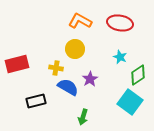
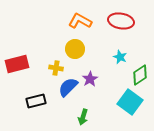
red ellipse: moved 1 px right, 2 px up
green diamond: moved 2 px right
blue semicircle: rotated 75 degrees counterclockwise
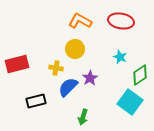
purple star: moved 1 px up
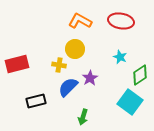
yellow cross: moved 3 px right, 3 px up
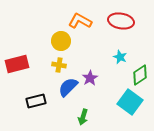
yellow circle: moved 14 px left, 8 px up
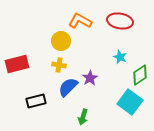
red ellipse: moved 1 px left
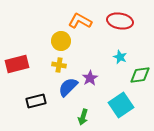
green diamond: rotated 25 degrees clockwise
cyan square: moved 9 px left, 3 px down; rotated 20 degrees clockwise
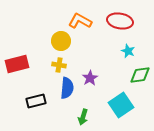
cyan star: moved 8 px right, 6 px up
blue semicircle: moved 1 px left, 1 px down; rotated 140 degrees clockwise
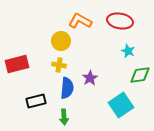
green arrow: moved 19 px left; rotated 21 degrees counterclockwise
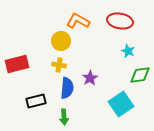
orange L-shape: moved 2 px left
cyan square: moved 1 px up
